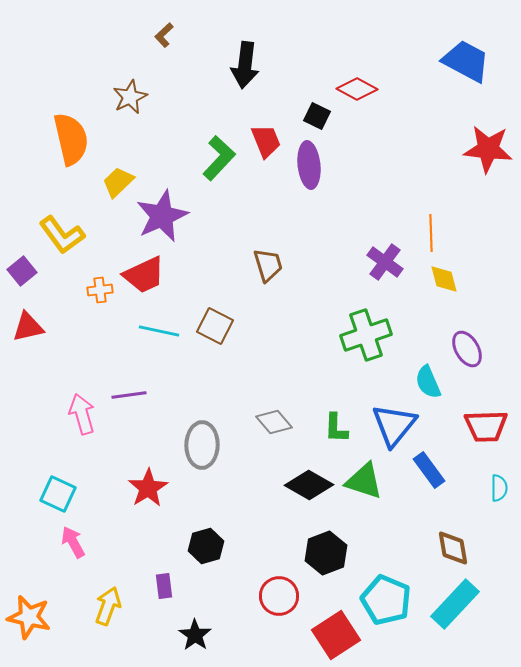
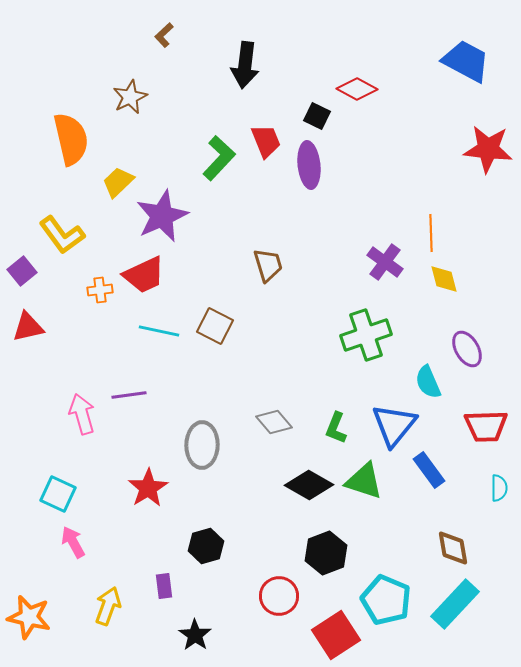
green L-shape at (336, 428): rotated 20 degrees clockwise
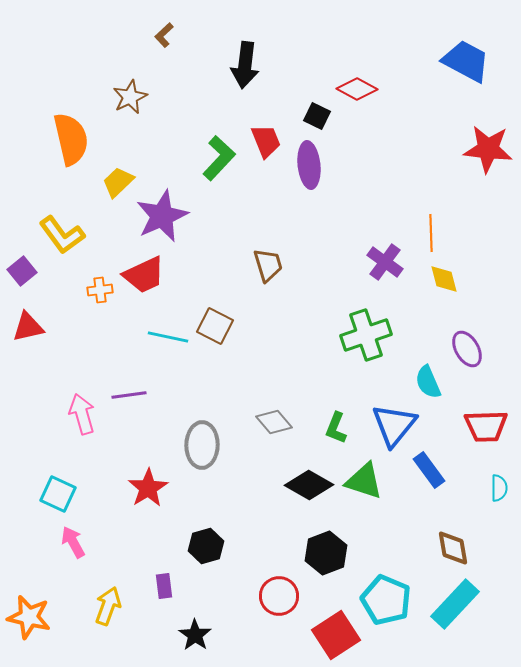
cyan line at (159, 331): moved 9 px right, 6 px down
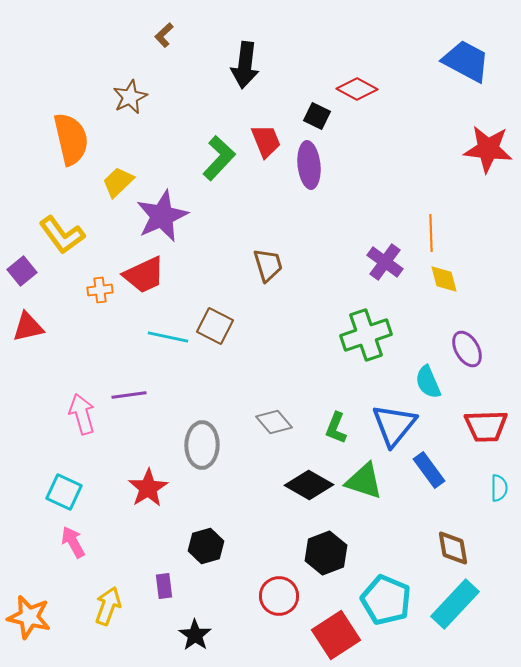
cyan square at (58, 494): moved 6 px right, 2 px up
